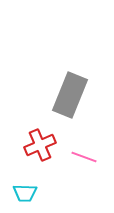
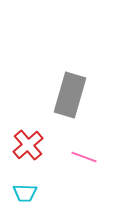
gray rectangle: rotated 6 degrees counterclockwise
red cross: moved 12 px left; rotated 16 degrees counterclockwise
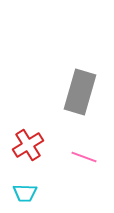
gray rectangle: moved 10 px right, 3 px up
red cross: rotated 8 degrees clockwise
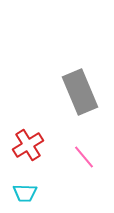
gray rectangle: rotated 39 degrees counterclockwise
pink line: rotated 30 degrees clockwise
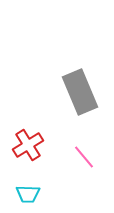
cyan trapezoid: moved 3 px right, 1 px down
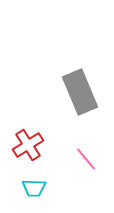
pink line: moved 2 px right, 2 px down
cyan trapezoid: moved 6 px right, 6 px up
